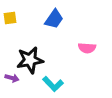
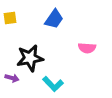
black star: moved 2 px up
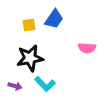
yellow square: moved 19 px right, 7 px down
purple arrow: moved 3 px right, 8 px down
cyan L-shape: moved 8 px left
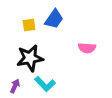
purple arrow: rotated 80 degrees counterclockwise
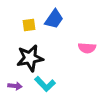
purple arrow: rotated 72 degrees clockwise
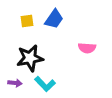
yellow square: moved 2 px left, 4 px up
purple arrow: moved 3 px up
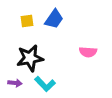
pink semicircle: moved 1 px right, 4 px down
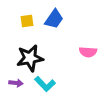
purple arrow: moved 1 px right
